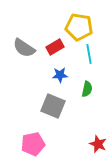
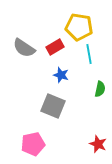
blue star: moved 1 px right; rotated 21 degrees clockwise
green semicircle: moved 13 px right
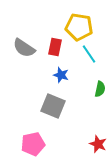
red rectangle: rotated 48 degrees counterclockwise
cyan line: rotated 24 degrees counterclockwise
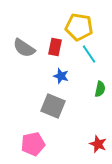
blue star: moved 1 px down
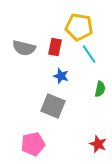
gray semicircle: rotated 20 degrees counterclockwise
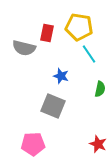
red rectangle: moved 8 px left, 14 px up
pink pentagon: rotated 10 degrees clockwise
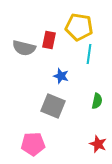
red rectangle: moved 2 px right, 7 px down
cyan line: rotated 42 degrees clockwise
green semicircle: moved 3 px left, 12 px down
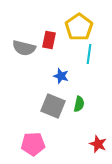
yellow pentagon: rotated 28 degrees clockwise
green semicircle: moved 18 px left, 3 px down
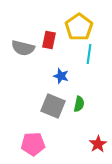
gray semicircle: moved 1 px left
red star: rotated 18 degrees clockwise
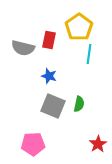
blue star: moved 12 px left
